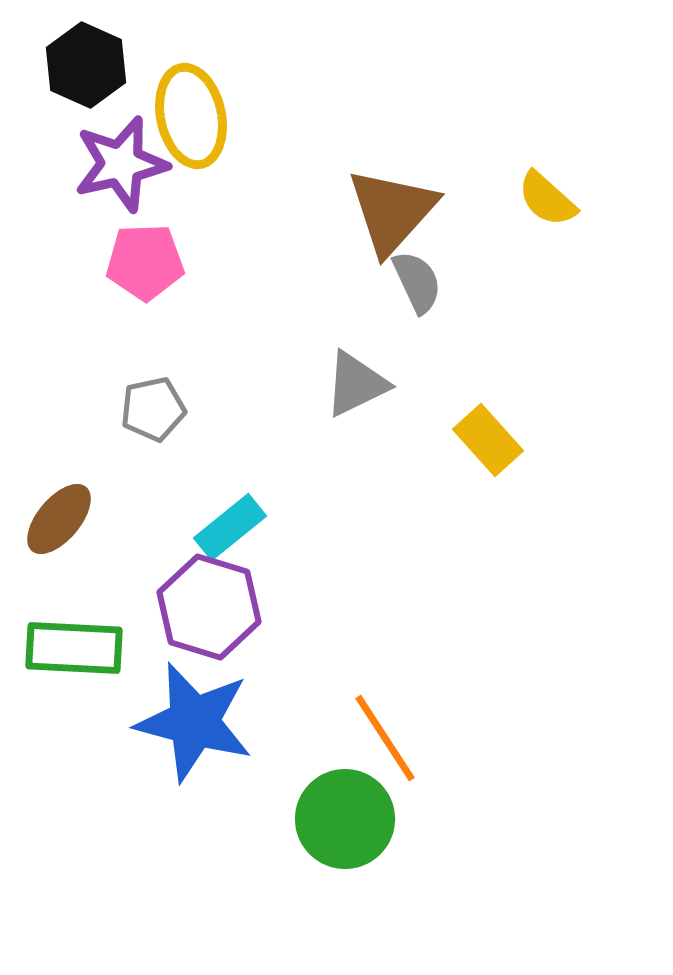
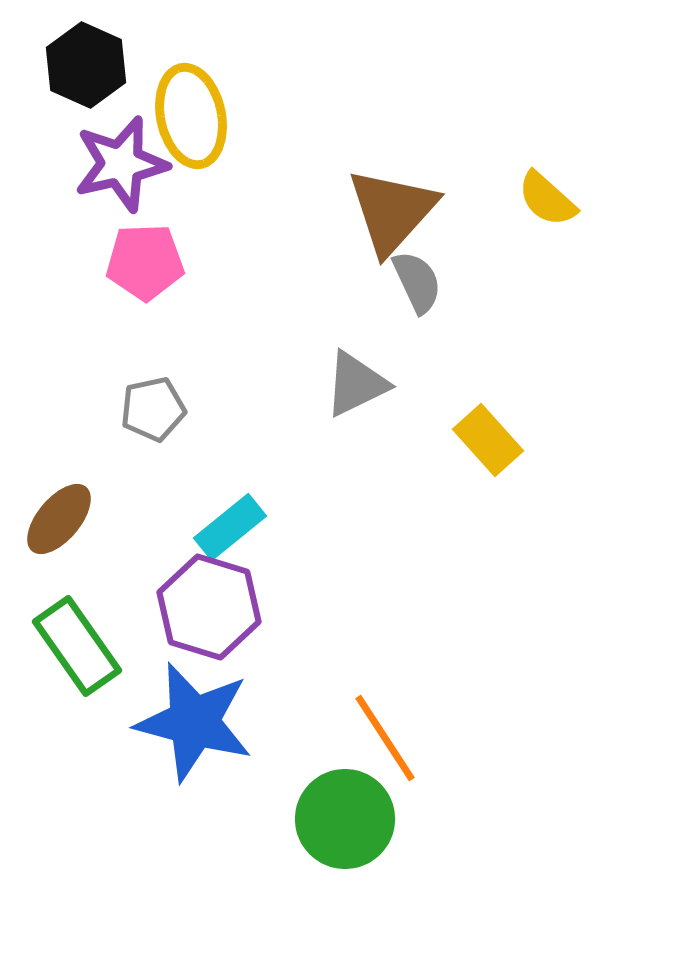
green rectangle: moved 3 px right, 2 px up; rotated 52 degrees clockwise
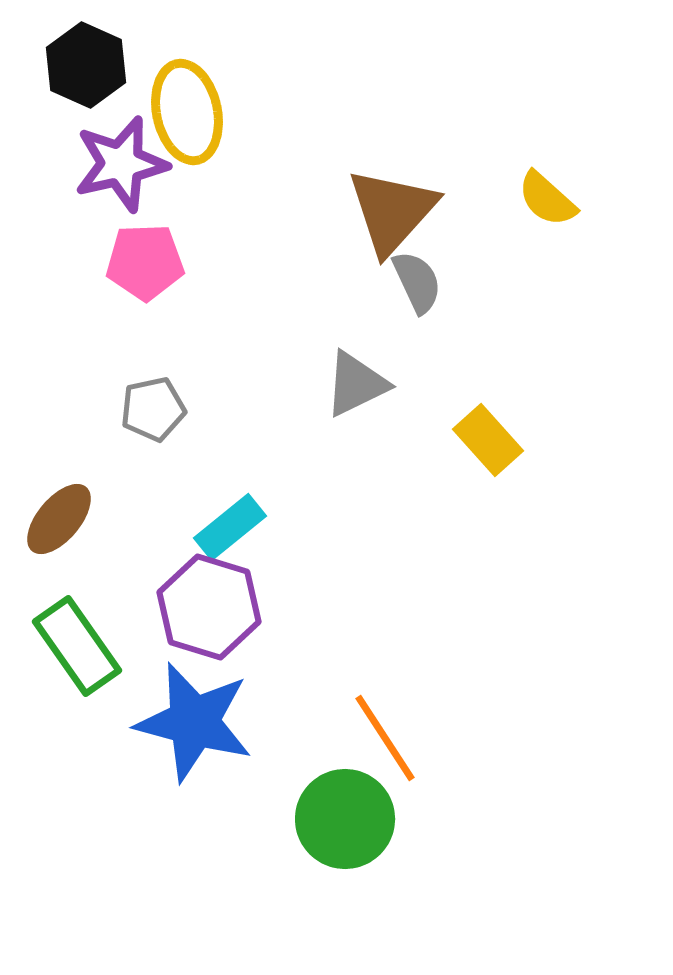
yellow ellipse: moved 4 px left, 4 px up
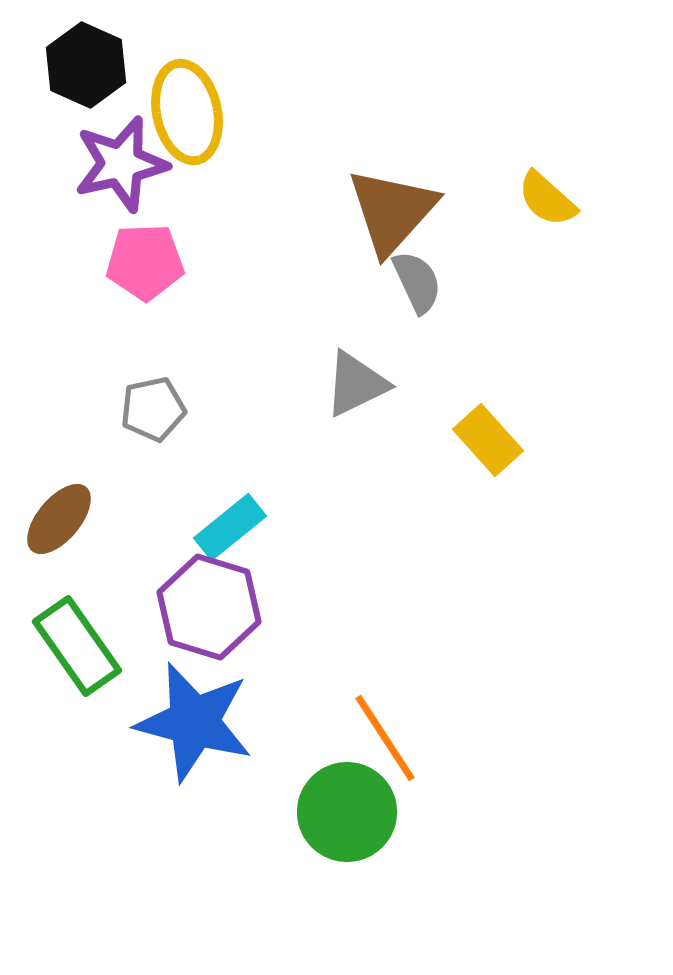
green circle: moved 2 px right, 7 px up
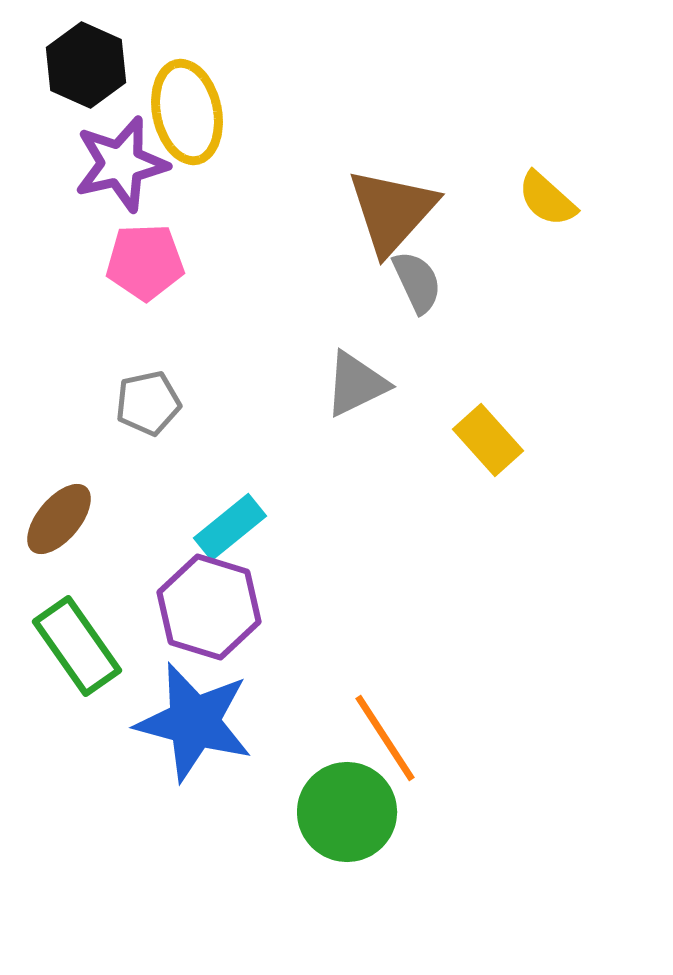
gray pentagon: moved 5 px left, 6 px up
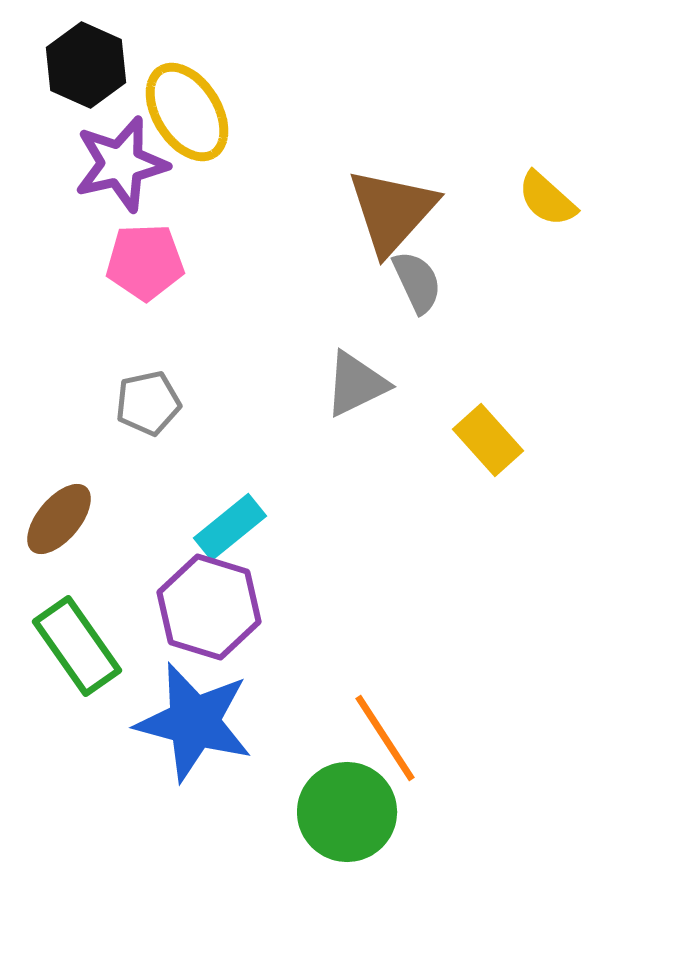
yellow ellipse: rotated 20 degrees counterclockwise
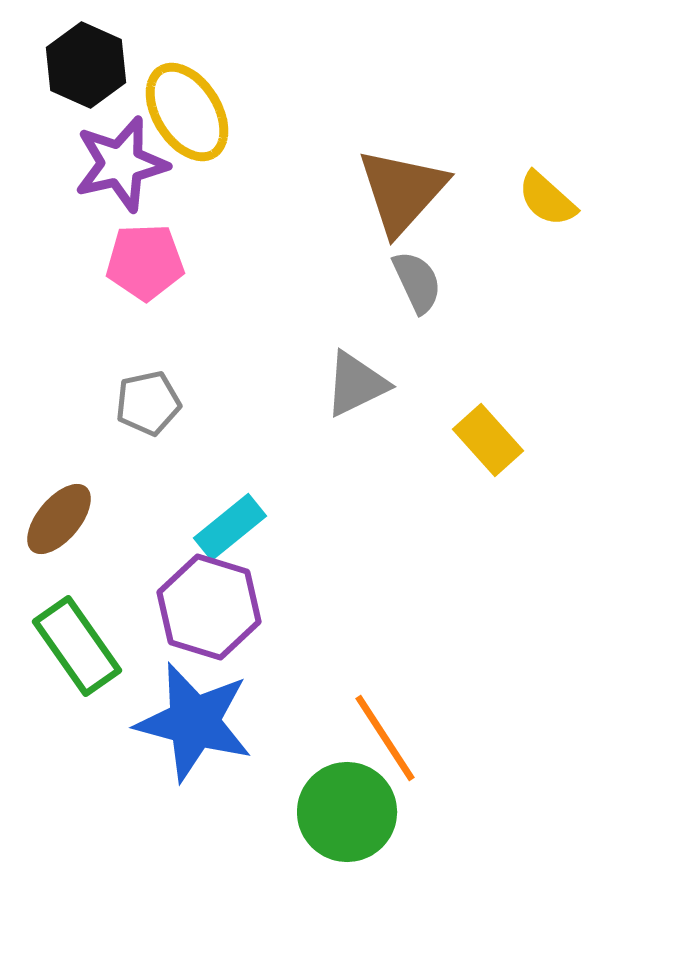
brown triangle: moved 10 px right, 20 px up
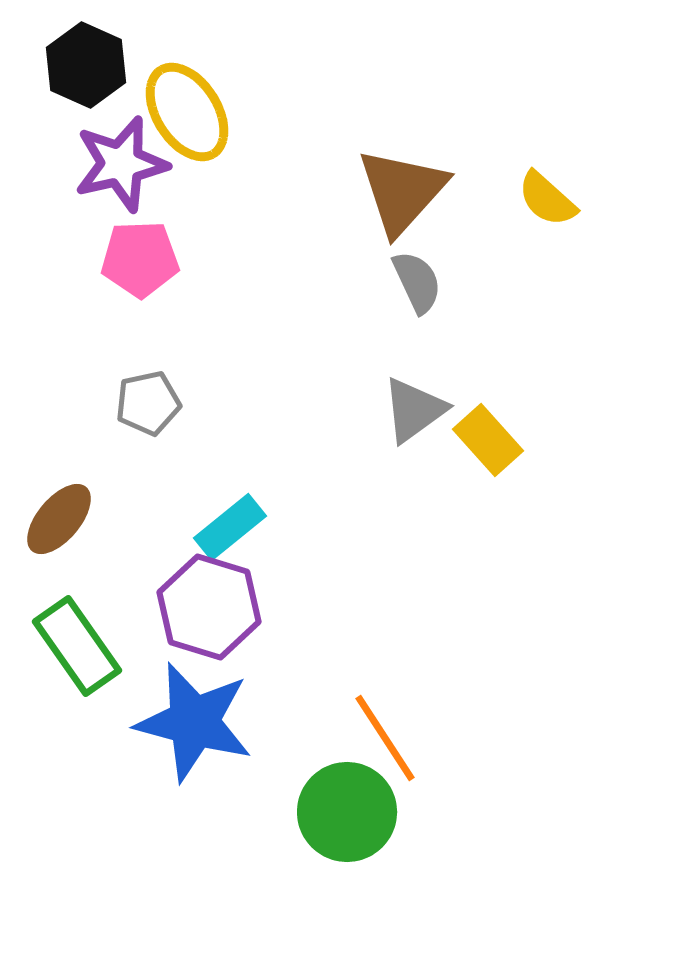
pink pentagon: moved 5 px left, 3 px up
gray triangle: moved 58 px right, 26 px down; rotated 10 degrees counterclockwise
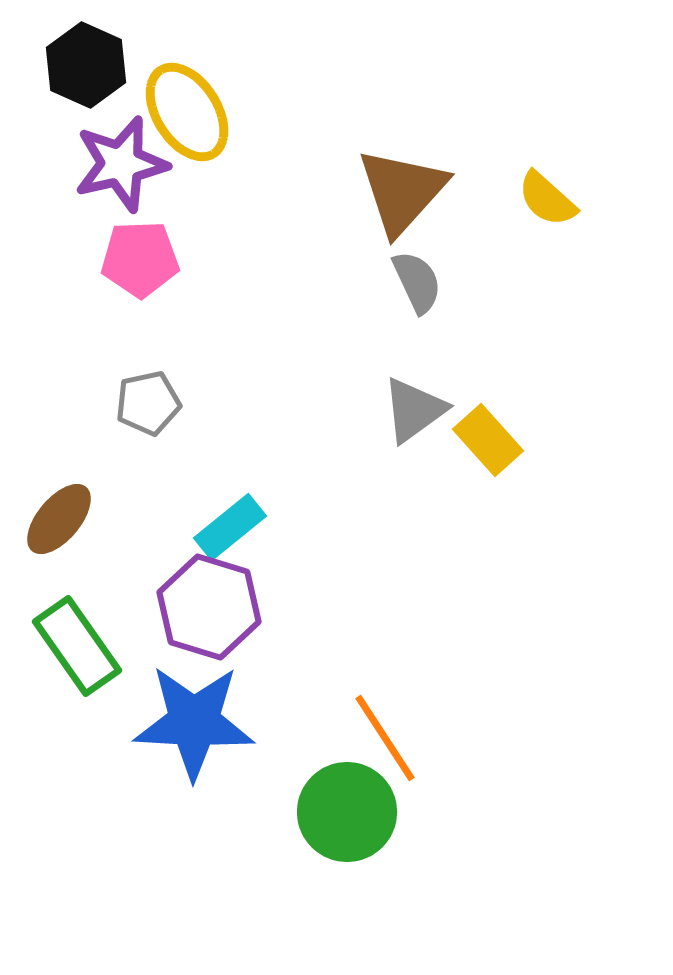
blue star: rotated 12 degrees counterclockwise
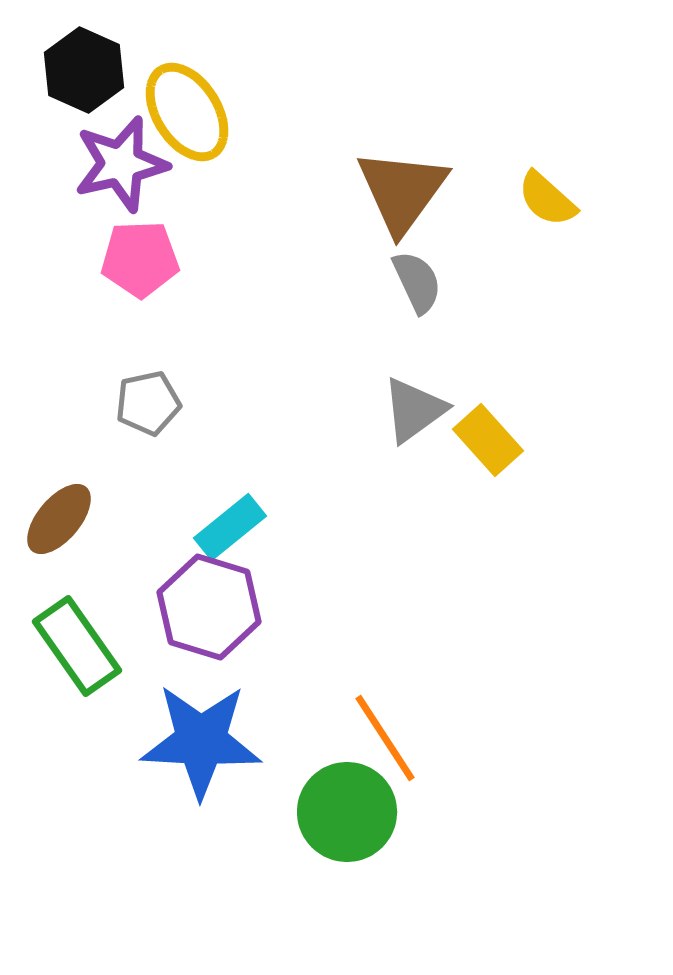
black hexagon: moved 2 px left, 5 px down
brown triangle: rotated 6 degrees counterclockwise
blue star: moved 7 px right, 19 px down
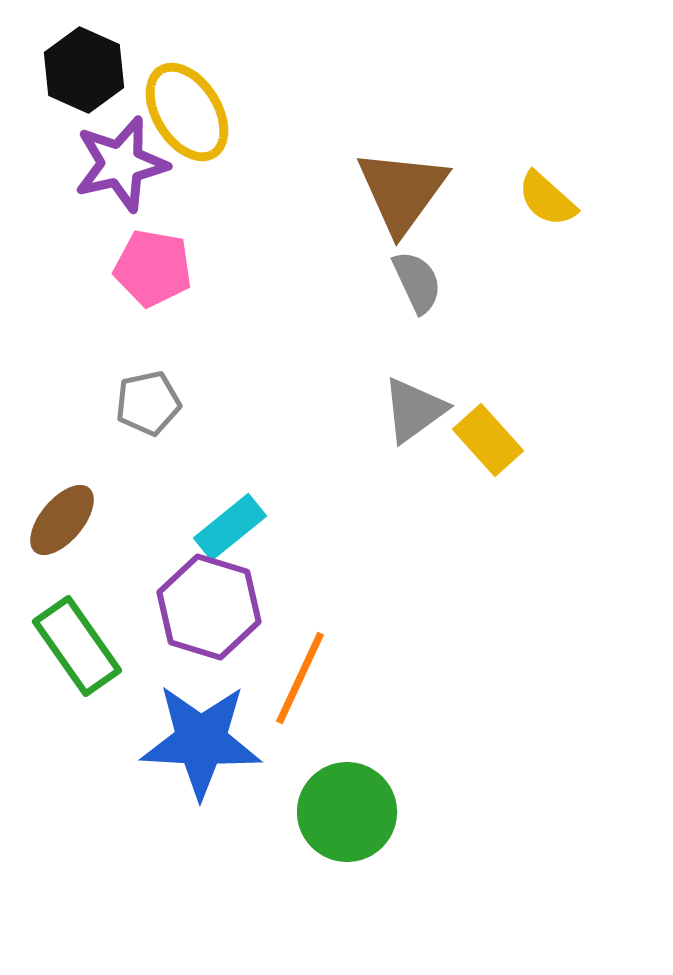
pink pentagon: moved 13 px right, 9 px down; rotated 12 degrees clockwise
brown ellipse: moved 3 px right, 1 px down
orange line: moved 85 px left, 60 px up; rotated 58 degrees clockwise
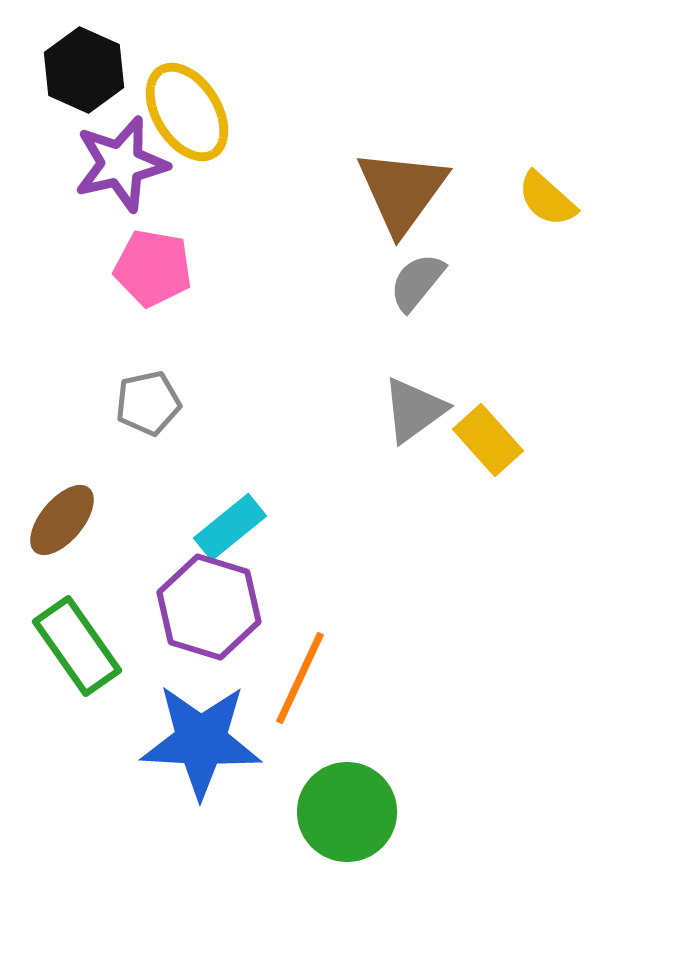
gray semicircle: rotated 116 degrees counterclockwise
